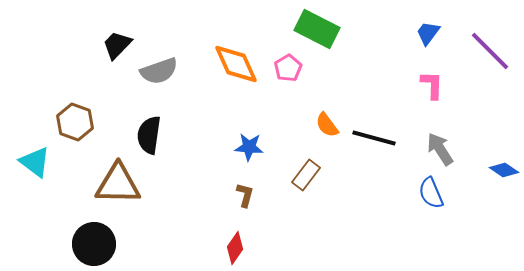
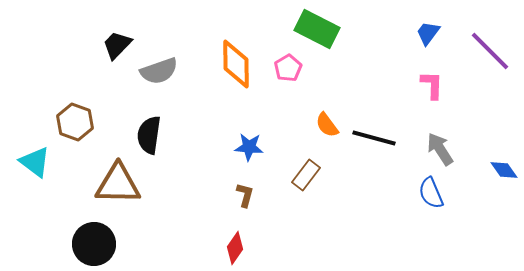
orange diamond: rotated 24 degrees clockwise
blue diamond: rotated 20 degrees clockwise
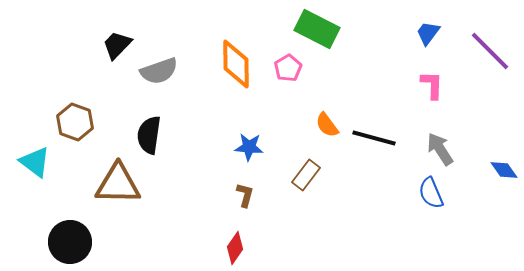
black circle: moved 24 px left, 2 px up
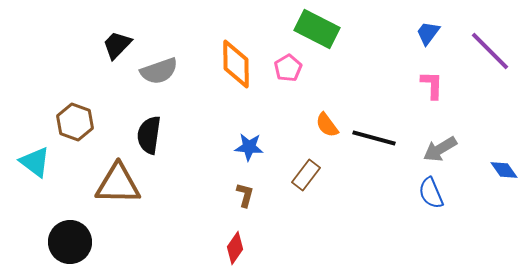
gray arrow: rotated 88 degrees counterclockwise
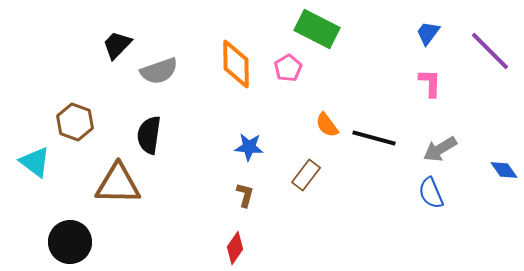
pink L-shape: moved 2 px left, 2 px up
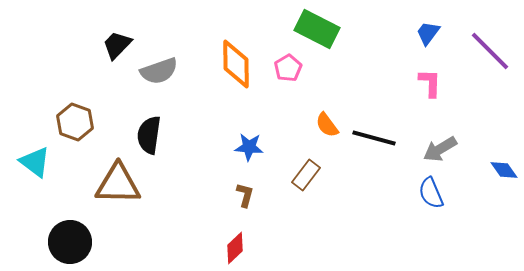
red diamond: rotated 12 degrees clockwise
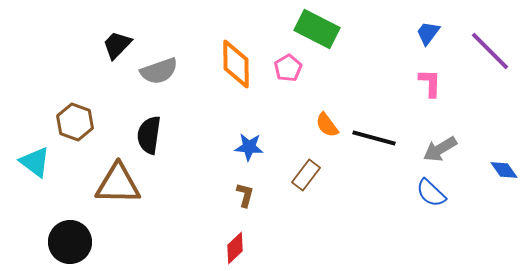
blue semicircle: rotated 24 degrees counterclockwise
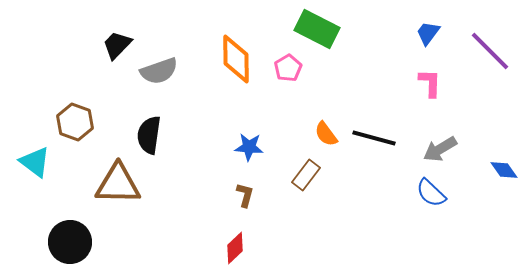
orange diamond: moved 5 px up
orange semicircle: moved 1 px left, 9 px down
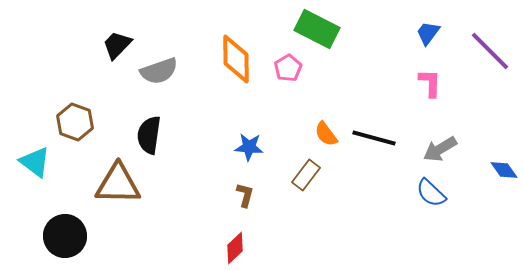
black circle: moved 5 px left, 6 px up
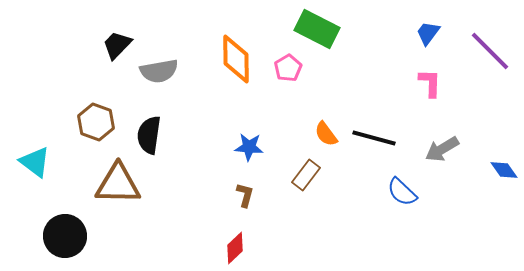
gray semicircle: rotated 9 degrees clockwise
brown hexagon: moved 21 px right
gray arrow: moved 2 px right
blue semicircle: moved 29 px left, 1 px up
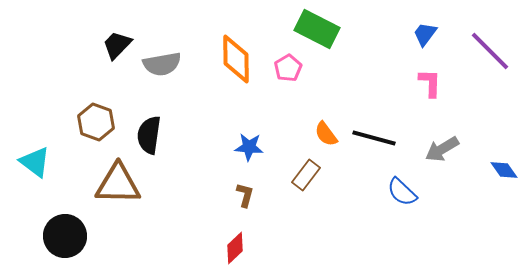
blue trapezoid: moved 3 px left, 1 px down
gray semicircle: moved 3 px right, 7 px up
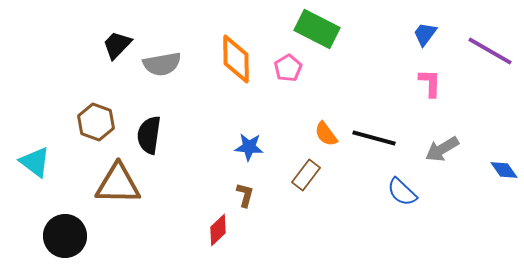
purple line: rotated 15 degrees counterclockwise
red diamond: moved 17 px left, 18 px up
